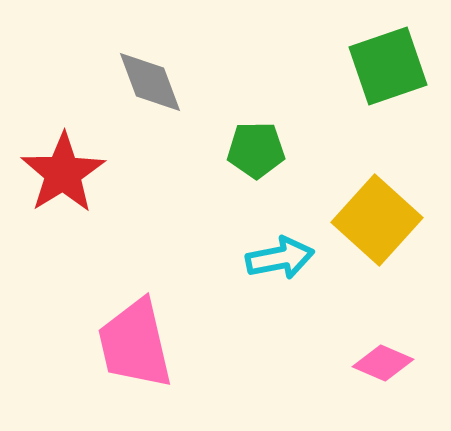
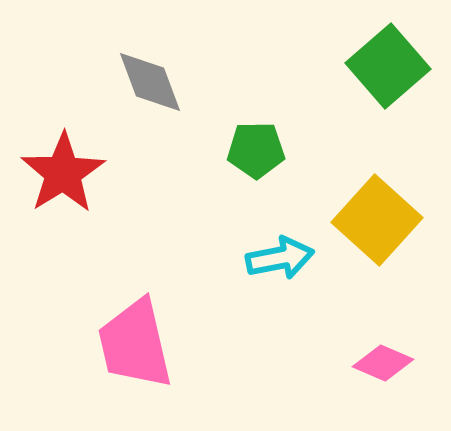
green square: rotated 22 degrees counterclockwise
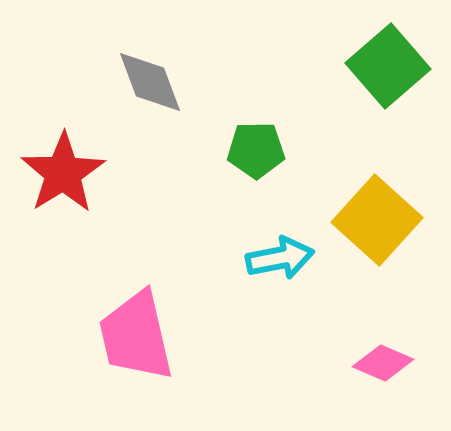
pink trapezoid: moved 1 px right, 8 px up
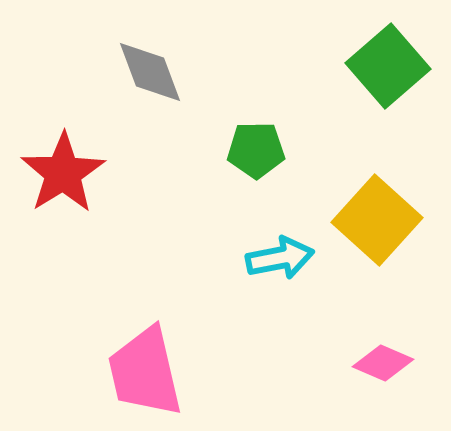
gray diamond: moved 10 px up
pink trapezoid: moved 9 px right, 36 px down
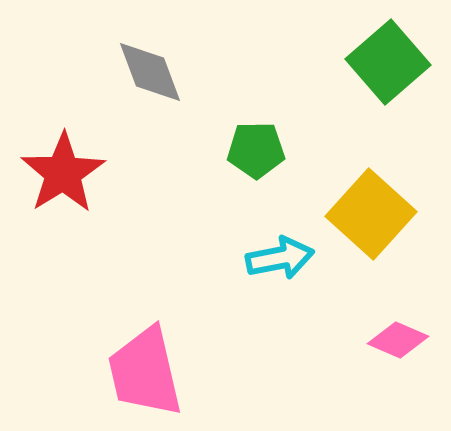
green square: moved 4 px up
yellow square: moved 6 px left, 6 px up
pink diamond: moved 15 px right, 23 px up
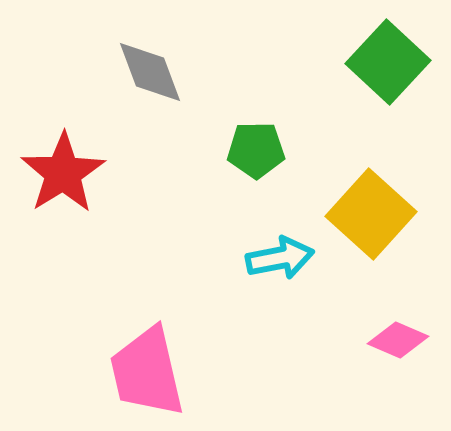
green square: rotated 6 degrees counterclockwise
pink trapezoid: moved 2 px right
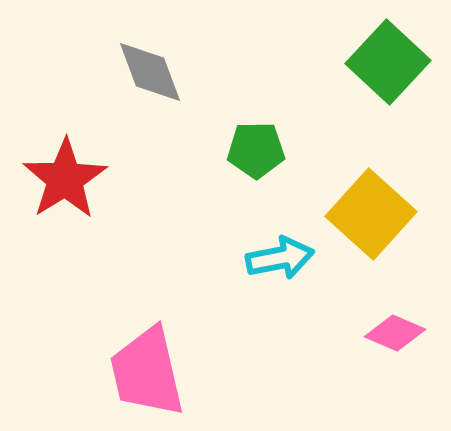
red star: moved 2 px right, 6 px down
pink diamond: moved 3 px left, 7 px up
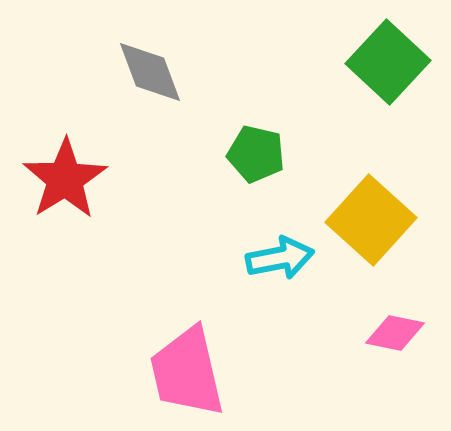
green pentagon: moved 4 px down; rotated 14 degrees clockwise
yellow square: moved 6 px down
pink diamond: rotated 12 degrees counterclockwise
pink trapezoid: moved 40 px right
